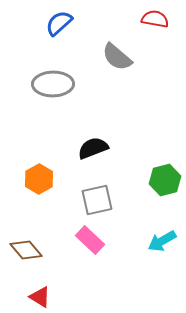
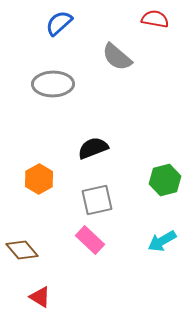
brown diamond: moved 4 px left
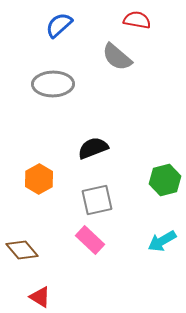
red semicircle: moved 18 px left, 1 px down
blue semicircle: moved 2 px down
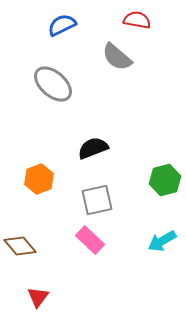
blue semicircle: moved 3 px right; rotated 16 degrees clockwise
gray ellipse: rotated 42 degrees clockwise
orange hexagon: rotated 8 degrees clockwise
brown diamond: moved 2 px left, 4 px up
red triangle: moved 2 px left; rotated 35 degrees clockwise
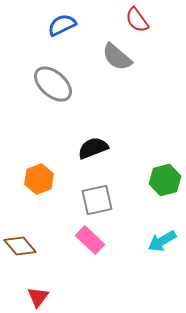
red semicircle: rotated 136 degrees counterclockwise
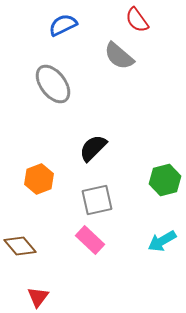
blue semicircle: moved 1 px right
gray semicircle: moved 2 px right, 1 px up
gray ellipse: rotated 12 degrees clockwise
black semicircle: rotated 24 degrees counterclockwise
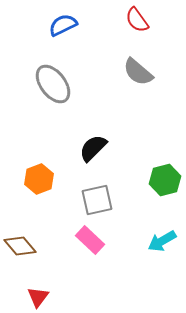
gray semicircle: moved 19 px right, 16 px down
